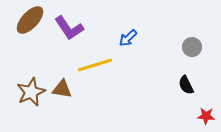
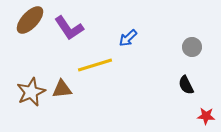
brown triangle: rotated 15 degrees counterclockwise
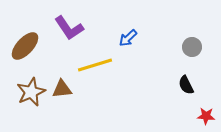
brown ellipse: moved 5 px left, 26 px down
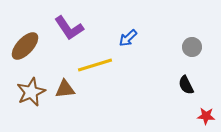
brown triangle: moved 3 px right
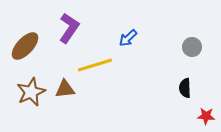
purple L-shape: rotated 112 degrees counterclockwise
black semicircle: moved 1 px left, 3 px down; rotated 24 degrees clockwise
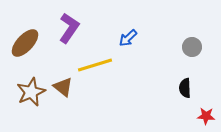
brown ellipse: moved 3 px up
brown triangle: moved 2 px left, 2 px up; rotated 45 degrees clockwise
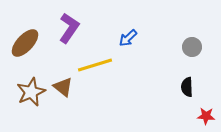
black semicircle: moved 2 px right, 1 px up
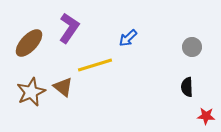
brown ellipse: moved 4 px right
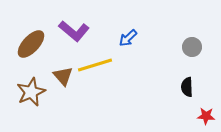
purple L-shape: moved 5 px right, 3 px down; rotated 96 degrees clockwise
brown ellipse: moved 2 px right, 1 px down
brown triangle: moved 11 px up; rotated 10 degrees clockwise
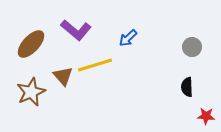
purple L-shape: moved 2 px right, 1 px up
